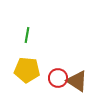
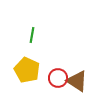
green line: moved 5 px right
yellow pentagon: rotated 20 degrees clockwise
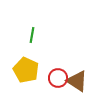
yellow pentagon: moved 1 px left
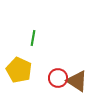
green line: moved 1 px right, 3 px down
yellow pentagon: moved 7 px left
